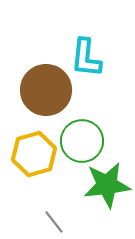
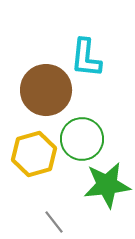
green circle: moved 2 px up
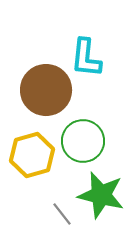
green circle: moved 1 px right, 2 px down
yellow hexagon: moved 2 px left, 1 px down
green star: moved 6 px left, 10 px down; rotated 21 degrees clockwise
gray line: moved 8 px right, 8 px up
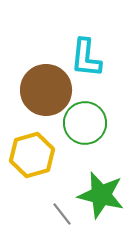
green circle: moved 2 px right, 18 px up
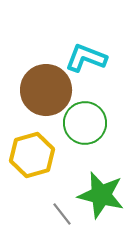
cyan L-shape: rotated 105 degrees clockwise
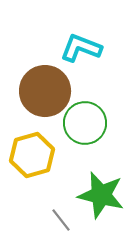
cyan L-shape: moved 5 px left, 10 px up
brown circle: moved 1 px left, 1 px down
gray line: moved 1 px left, 6 px down
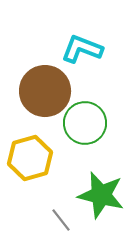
cyan L-shape: moved 1 px right, 1 px down
yellow hexagon: moved 2 px left, 3 px down
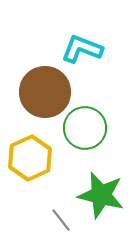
brown circle: moved 1 px down
green circle: moved 5 px down
yellow hexagon: rotated 9 degrees counterclockwise
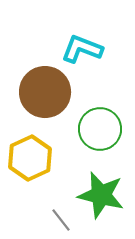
green circle: moved 15 px right, 1 px down
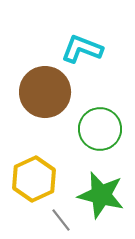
yellow hexagon: moved 4 px right, 21 px down
